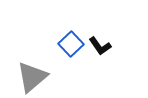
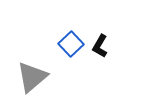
black L-shape: rotated 65 degrees clockwise
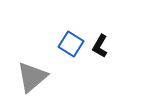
blue square: rotated 15 degrees counterclockwise
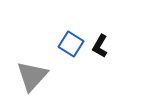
gray triangle: moved 1 px up; rotated 8 degrees counterclockwise
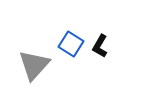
gray triangle: moved 2 px right, 11 px up
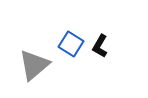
gray triangle: rotated 8 degrees clockwise
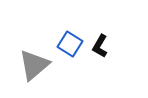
blue square: moved 1 px left
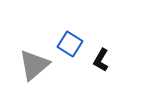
black L-shape: moved 1 px right, 14 px down
